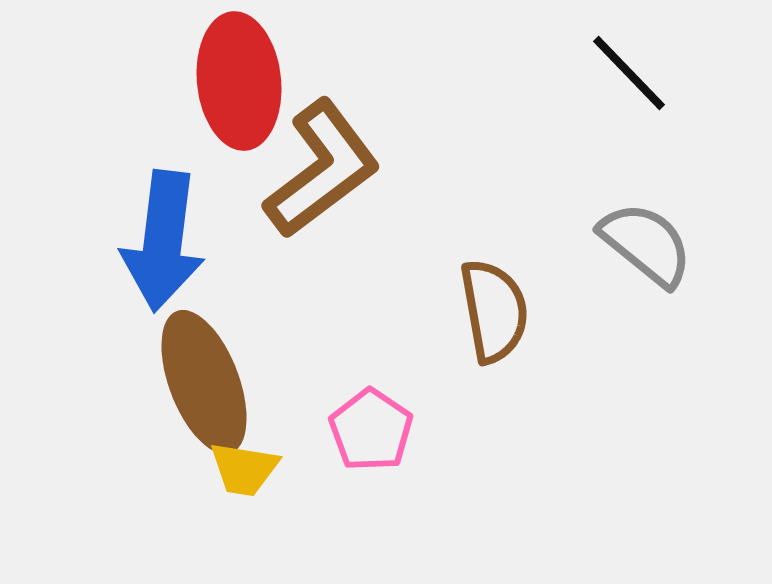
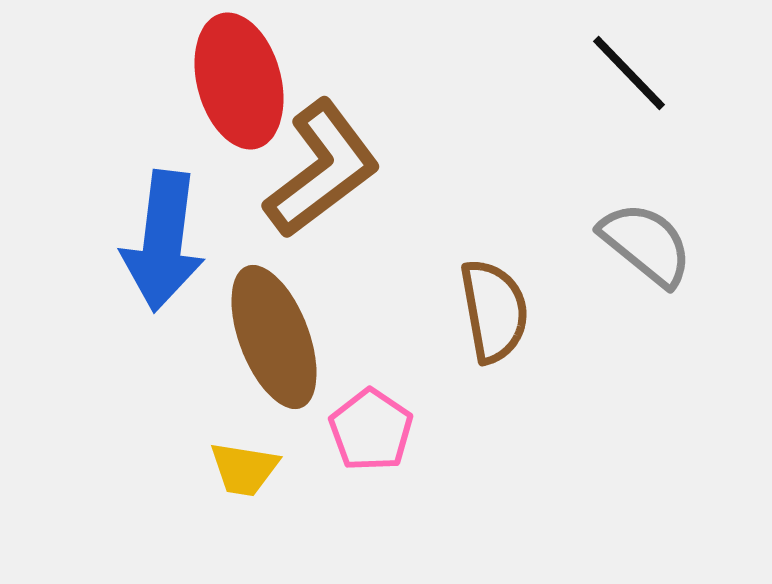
red ellipse: rotated 9 degrees counterclockwise
brown ellipse: moved 70 px right, 45 px up
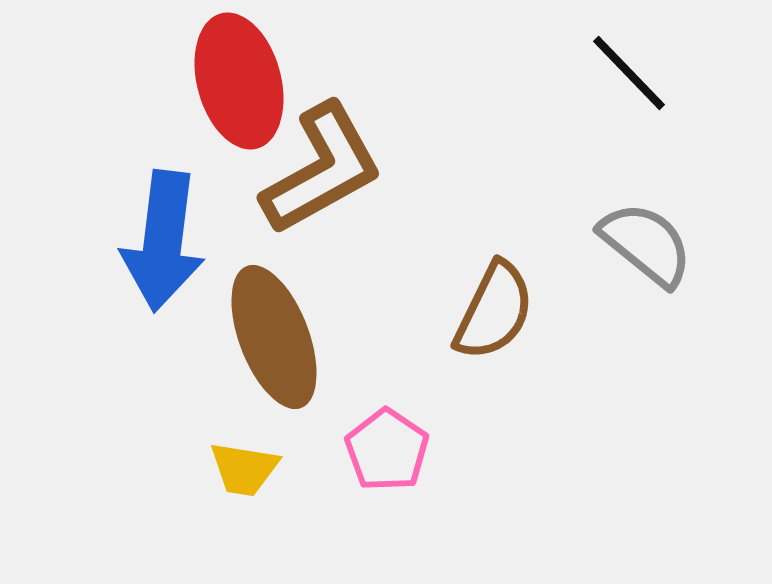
brown L-shape: rotated 8 degrees clockwise
brown semicircle: rotated 36 degrees clockwise
pink pentagon: moved 16 px right, 20 px down
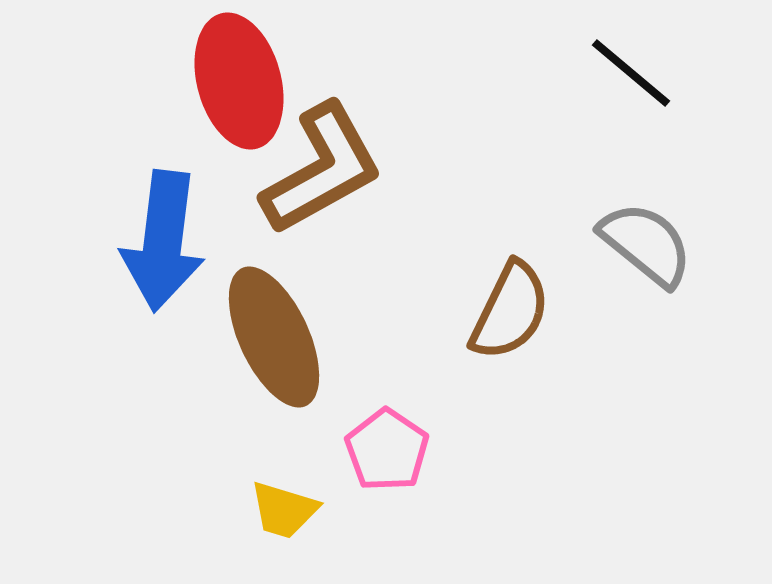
black line: moved 2 px right; rotated 6 degrees counterclockwise
brown semicircle: moved 16 px right
brown ellipse: rotated 4 degrees counterclockwise
yellow trapezoid: moved 40 px right, 41 px down; rotated 8 degrees clockwise
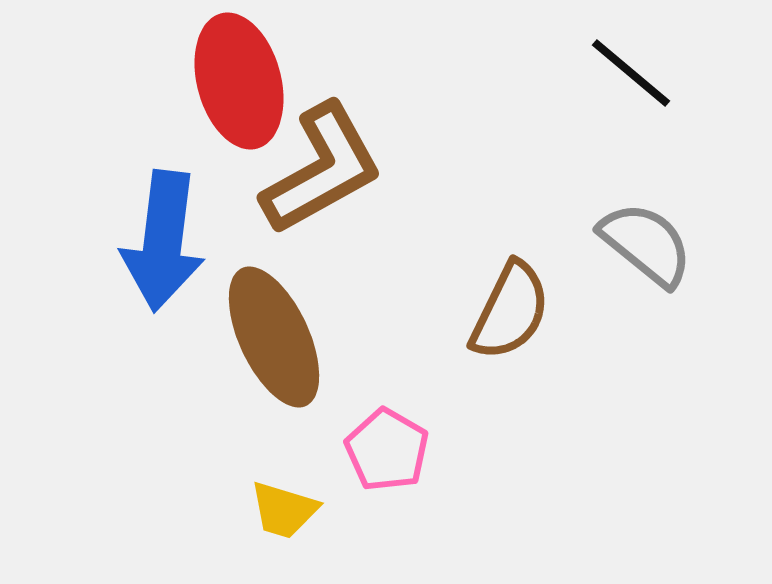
pink pentagon: rotated 4 degrees counterclockwise
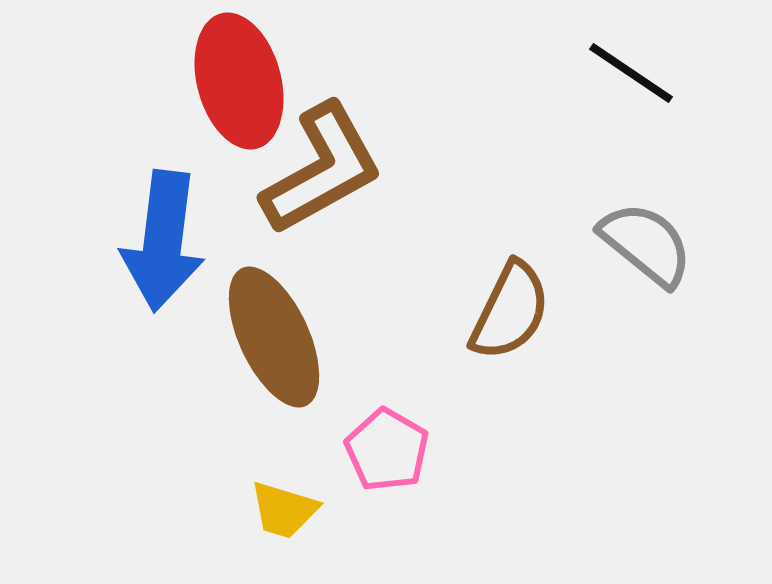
black line: rotated 6 degrees counterclockwise
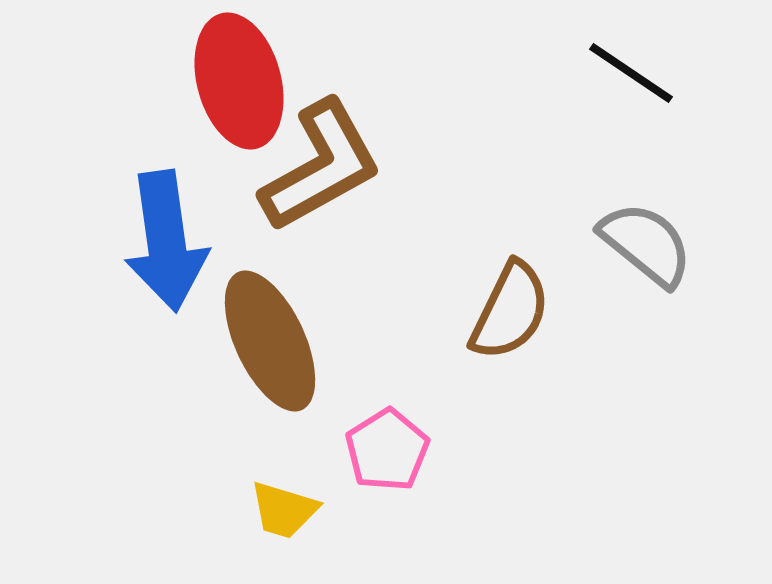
brown L-shape: moved 1 px left, 3 px up
blue arrow: moved 3 px right; rotated 15 degrees counterclockwise
brown ellipse: moved 4 px left, 4 px down
pink pentagon: rotated 10 degrees clockwise
